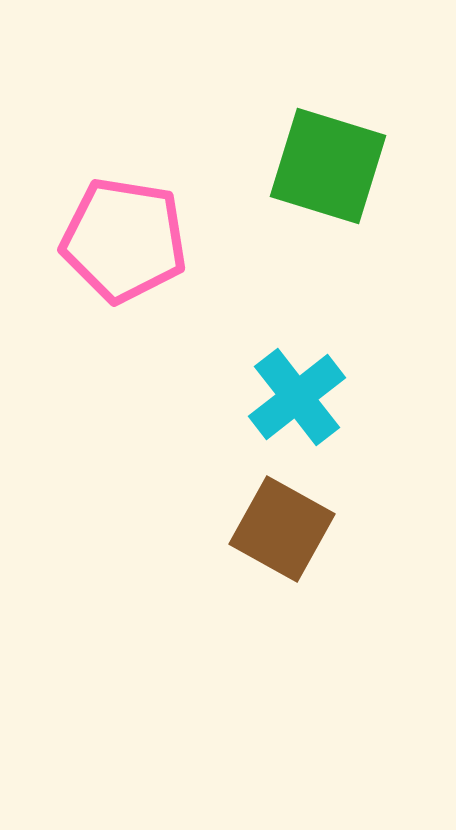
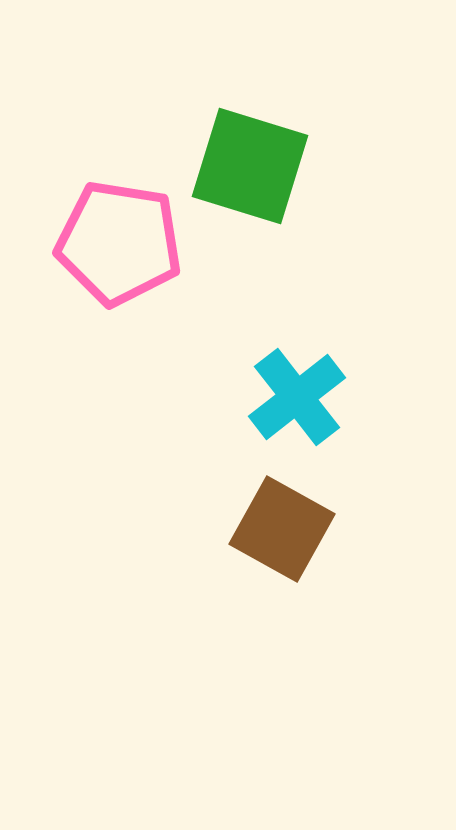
green square: moved 78 px left
pink pentagon: moved 5 px left, 3 px down
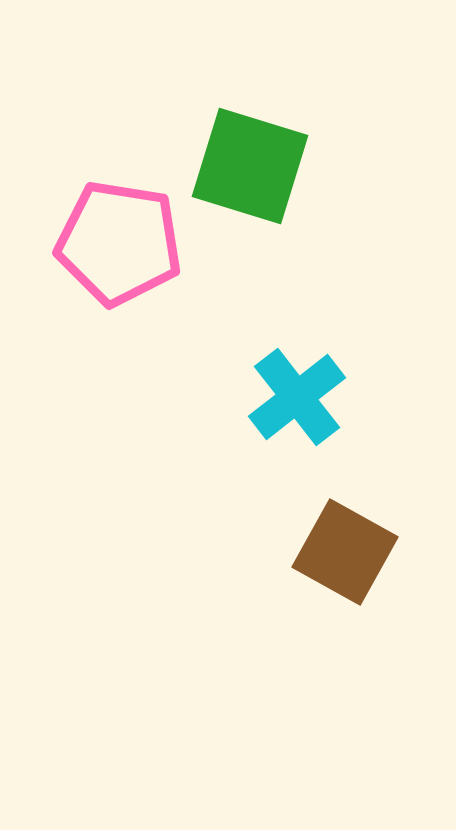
brown square: moved 63 px right, 23 px down
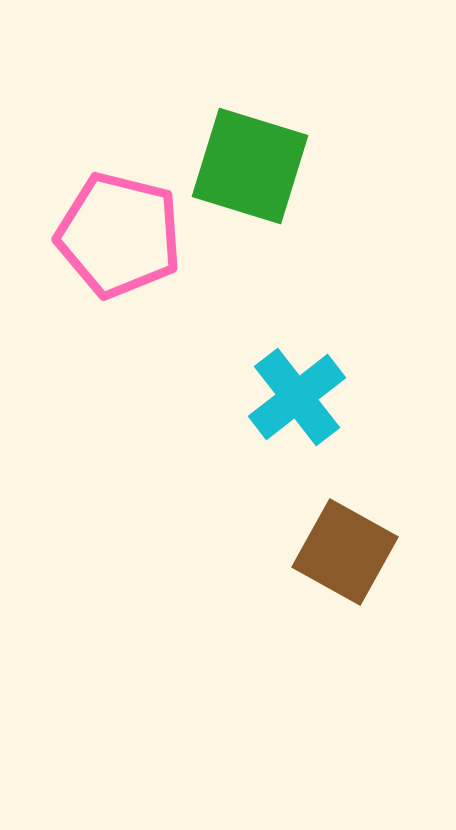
pink pentagon: moved 8 px up; rotated 5 degrees clockwise
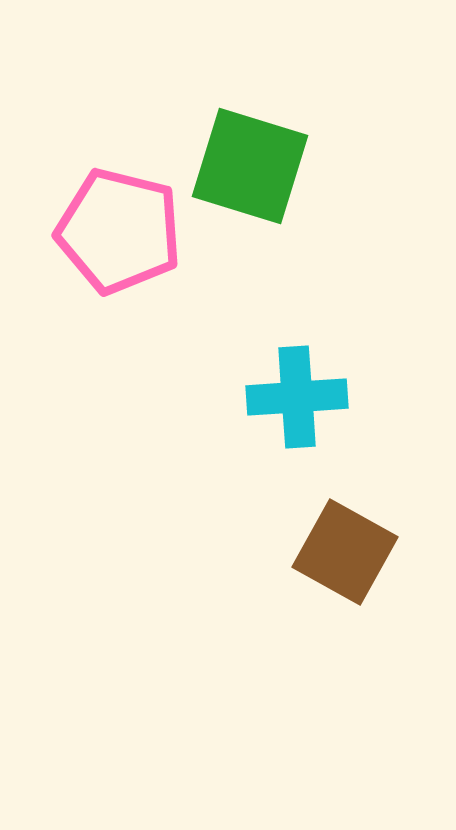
pink pentagon: moved 4 px up
cyan cross: rotated 34 degrees clockwise
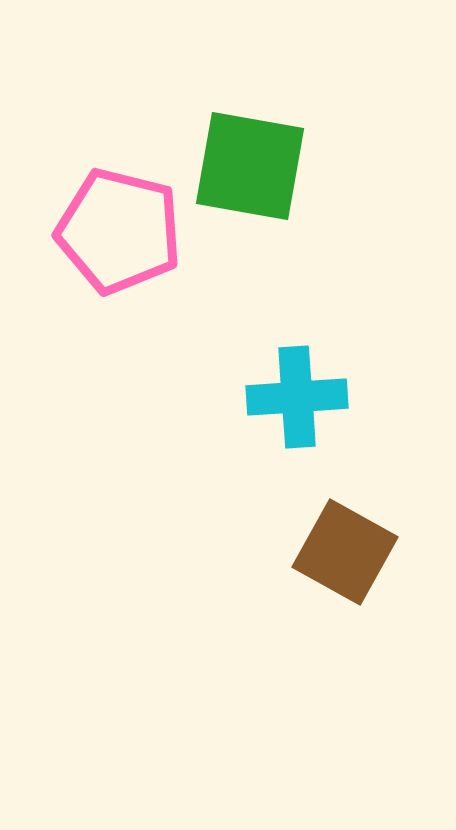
green square: rotated 7 degrees counterclockwise
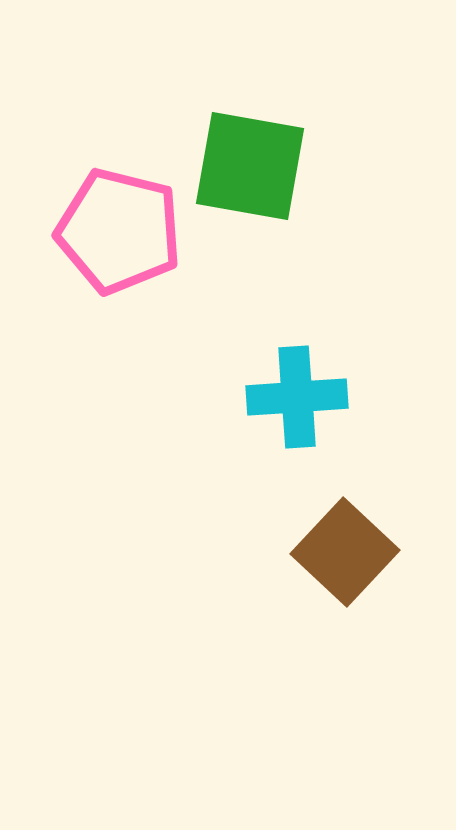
brown square: rotated 14 degrees clockwise
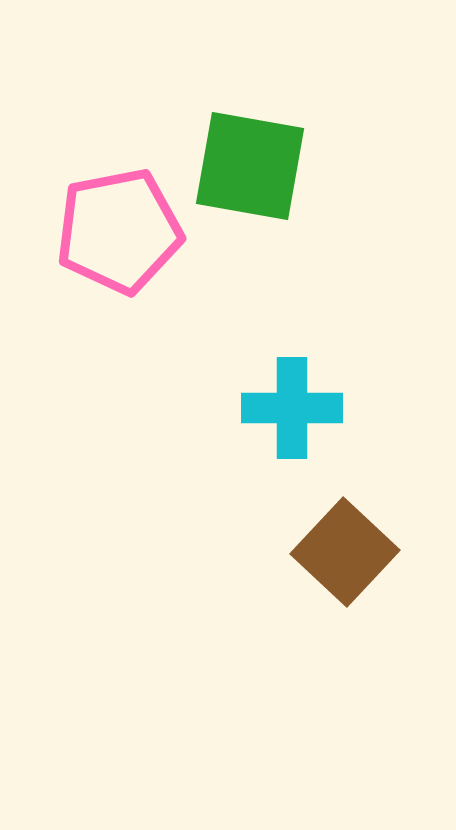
pink pentagon: rotated 25 degrees counterclockwise
cyan cross: moved 5 px left, 11 px down; rotated 4 degrees clockwise
